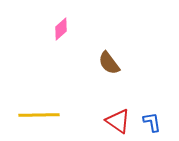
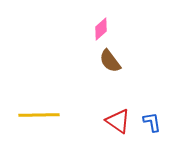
pink diamond: moved 40 px right
brown semicircle: moved 1 px right, 2 px up
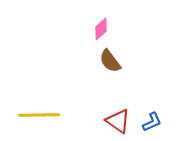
blue L-shape: rotated 75 degrees clockwise
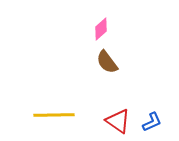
brown semicircle: moved 3 px left, 1 px down
yellow line: moved 15 px right
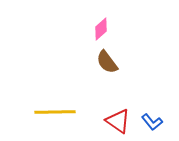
yellow line: moved 1 px right, 3 px up
blue L-shape: rotated 75 degrees clockwise
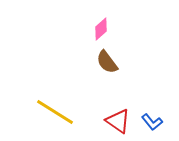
yellow line: rotated 33 degrees clockwise
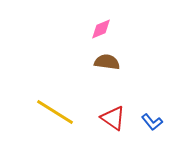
pink diamond: rotated 20 degrees clockwise
brown semicircle: rotated 135 degrees clockwise
red triangle: moved 5 px left, 3 px up
